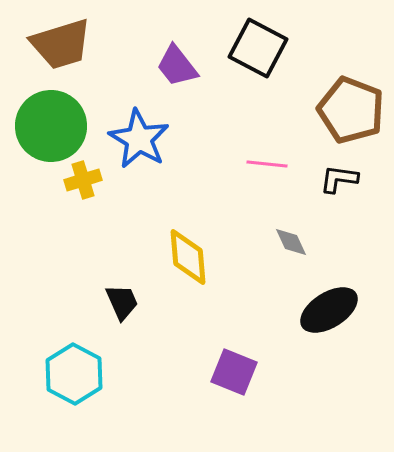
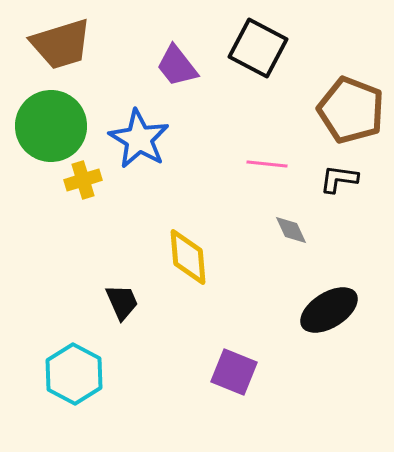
gray diamond: moved 12 px up
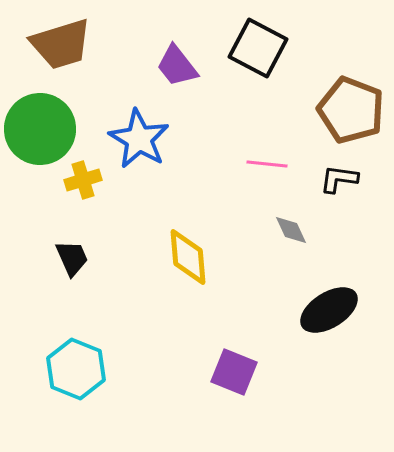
green circle: moved 11 px left, 3 px down
black trapezoid: moved 50 px left, 44 px up
cyan hexagon: moved 2 px right, 5 px up; rotated 6 degrees counterclockwise
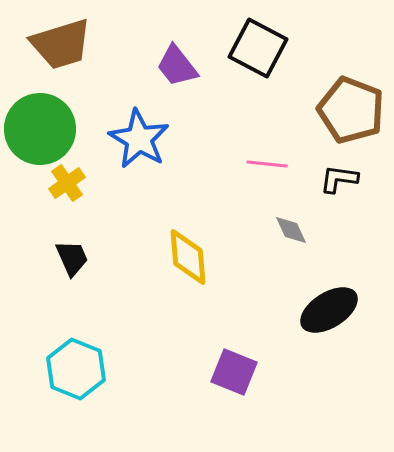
yellow cross: moved 16 px left, 3 px down; rotated 18 degrees counterclockwise
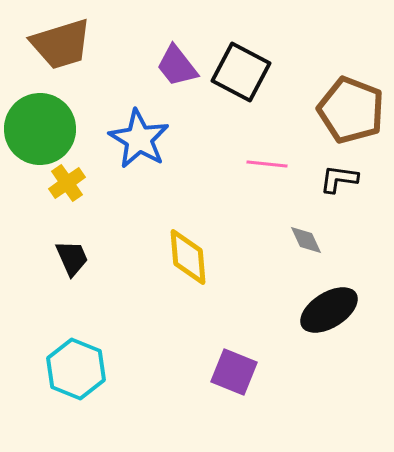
black square: moved 17 px left, 24 px down
gray diamond: moved 15 px right, 10 px down
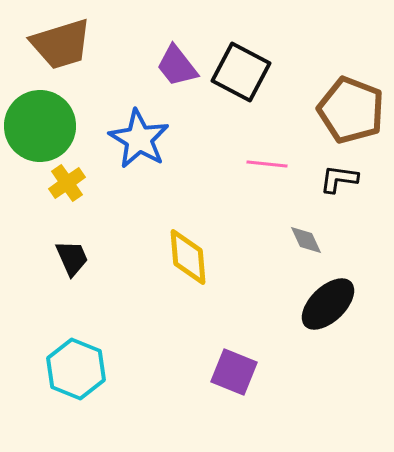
green circle: moved 3 px up
black ellipse: moved 1 px left, 6 px up; rotated 12 degrees counterclockwise
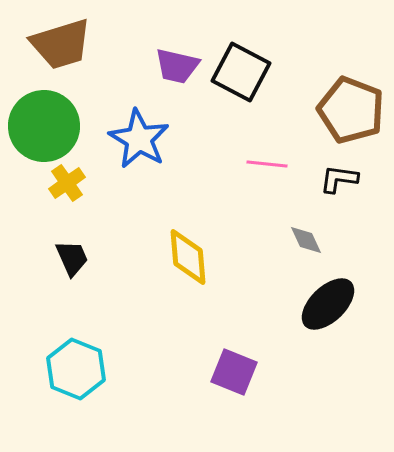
purple trapezoid: rotated 39 degrees counterclockwise
green circle: moved 4 px right
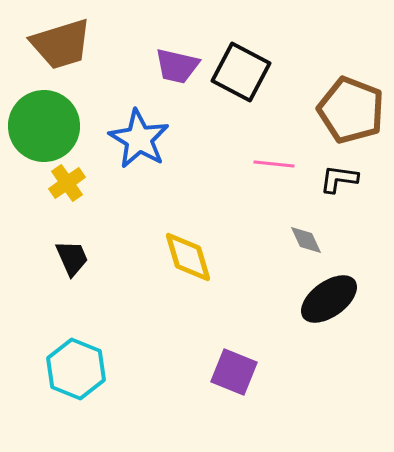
pink line: moved 7 px right
yellow diamond: rotated 12 degrees counterclockwise
black ellipse: moved 1 px right, 5 px up; rotated 8 degrees clockwise
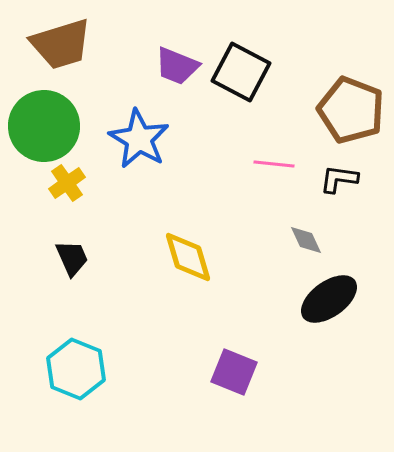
purple trapezoid: rotated 9 degrees clockwise
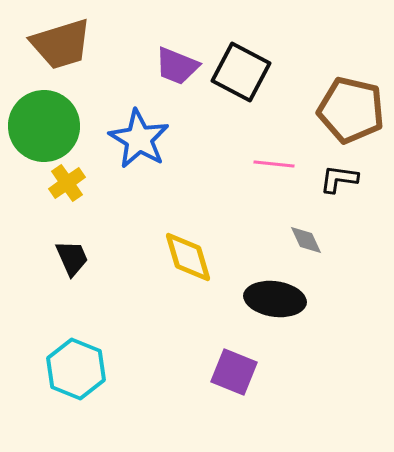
brown pentagon: rotated 8 degrees counterclockwise
black ellipse: moved 54 px left; rotated 44 degrees clockwise
